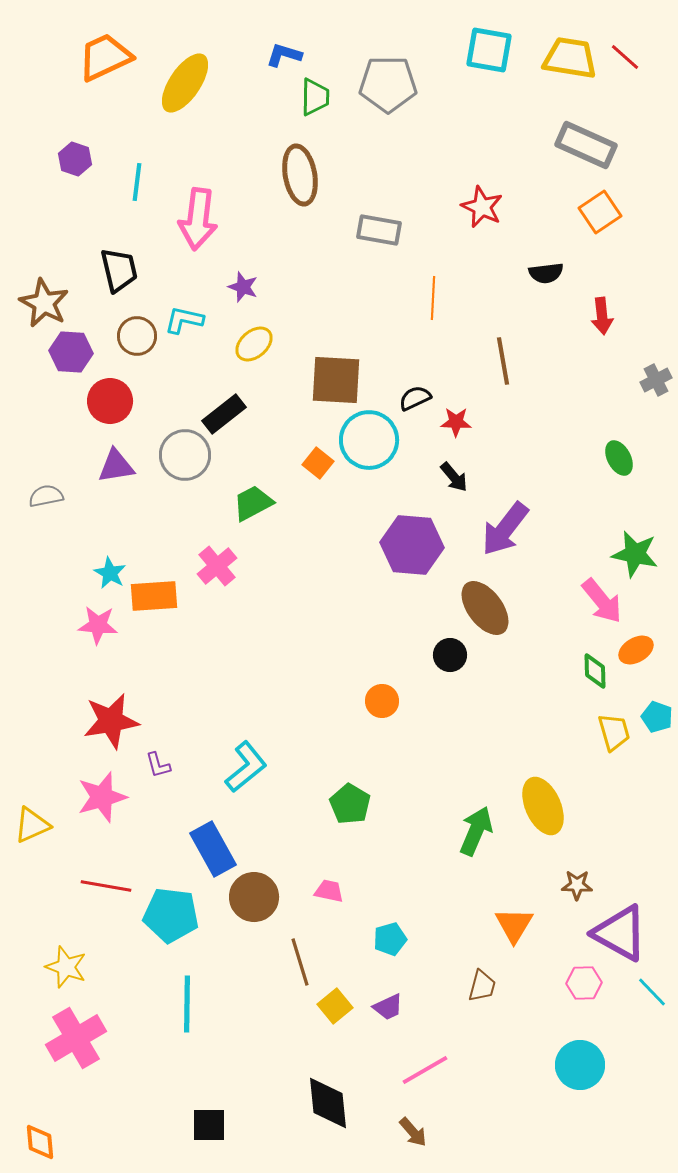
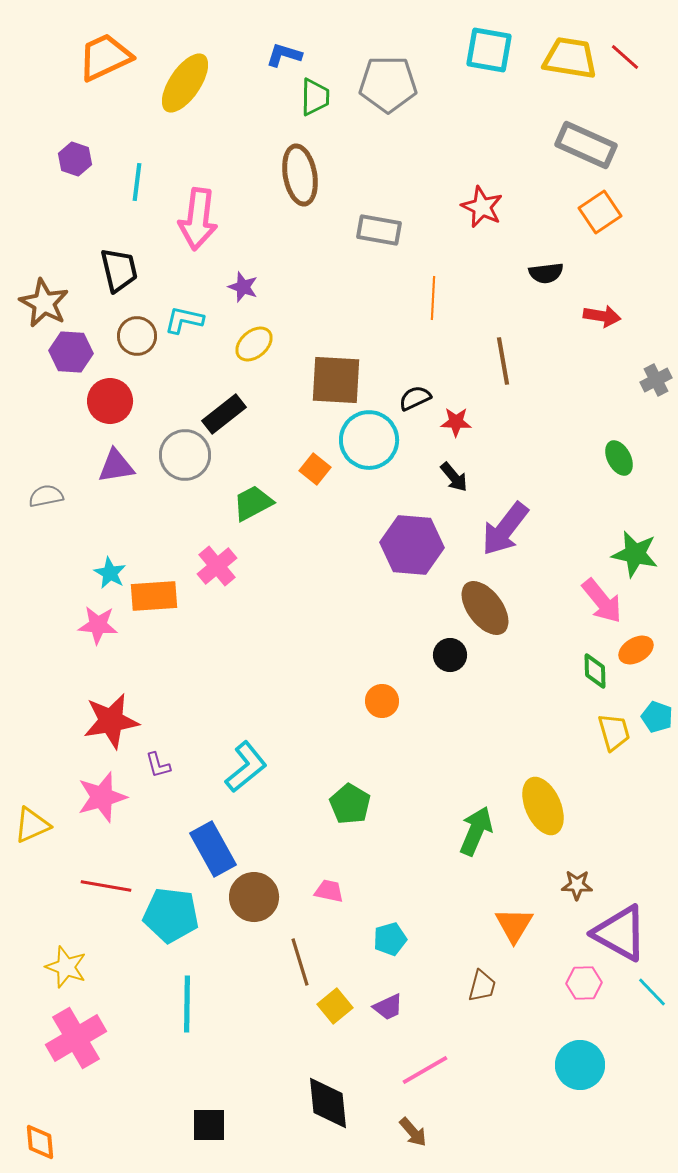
red arrow at (602, 316): rotated 75 degrees counterclockwise
orange square at (318, 463): moved 3 px left, 6 px down
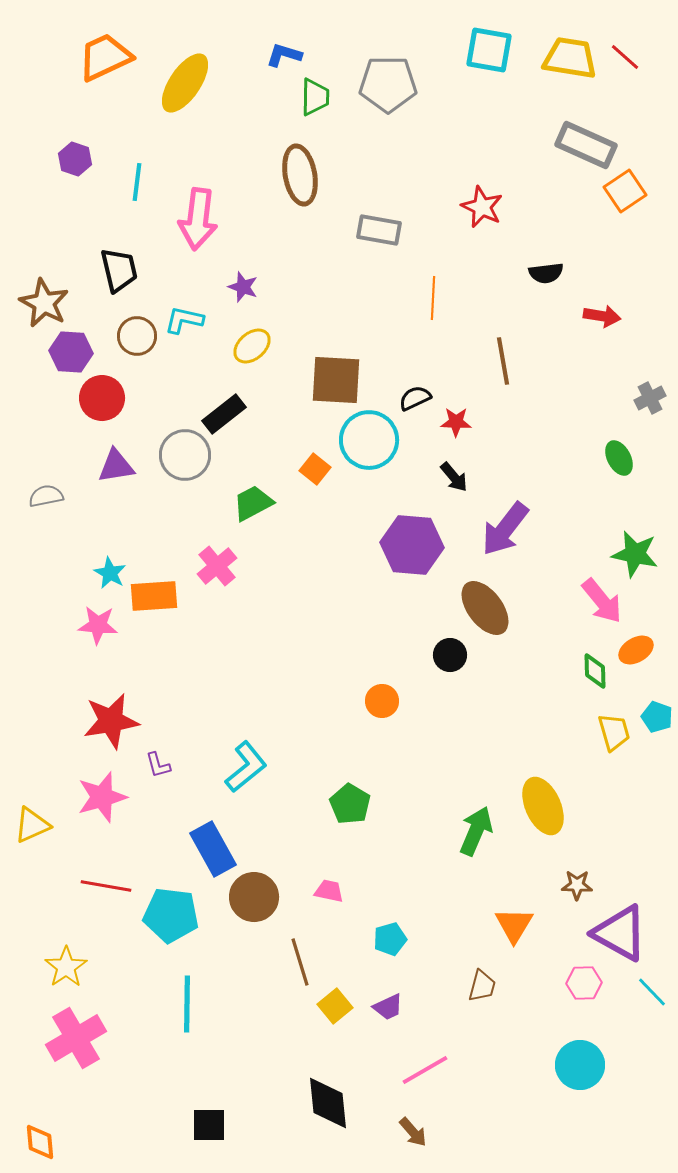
orange square at (600, 212): moved 25 px right, 21 px up
yellow ellipse at (254, 344): moved 2 px left, 2 px down
gray cross at (656, 380): moved 6 px left, 18 px down
red circle at (110, 401): moved 8 px left, 3 px up
yellow star at (66, 967): rotated 18 degrees clockwise
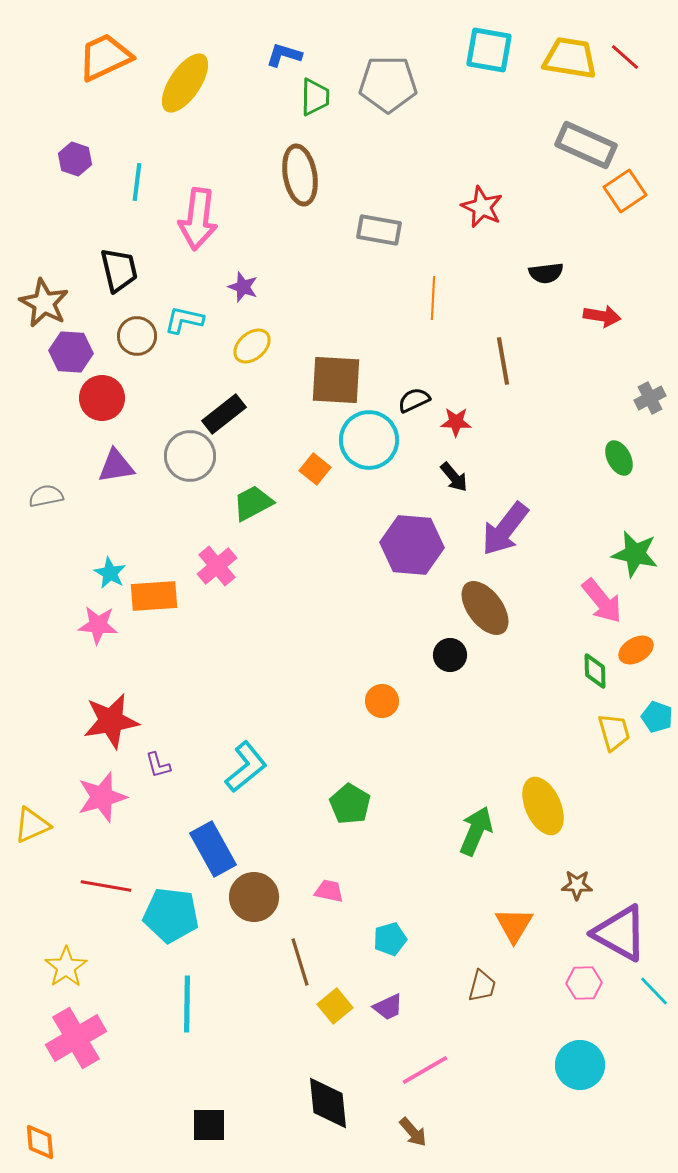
black semicircle at (415, 398): moved 1 px left, 2 px down
gray circle at (185, 455): moved 5 px right, 1 px down
cyan line at (652, 992): moved 2 px right, 1 px up
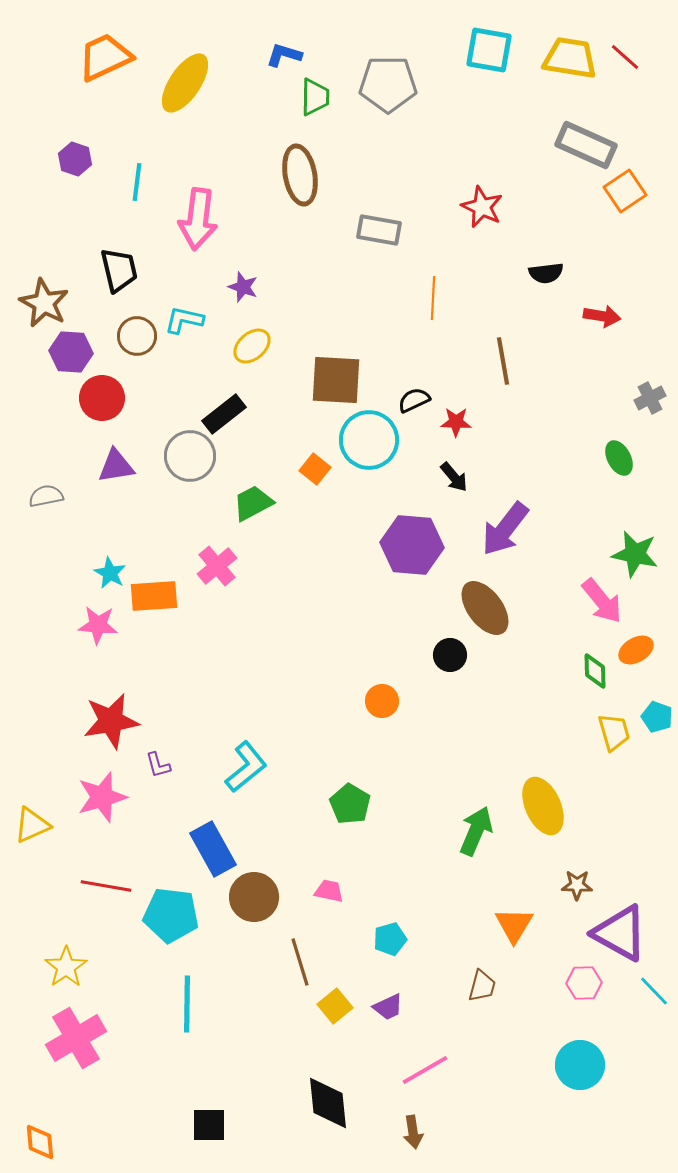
brown arrow at (413, 1132): rotated 32 degrees clockwise
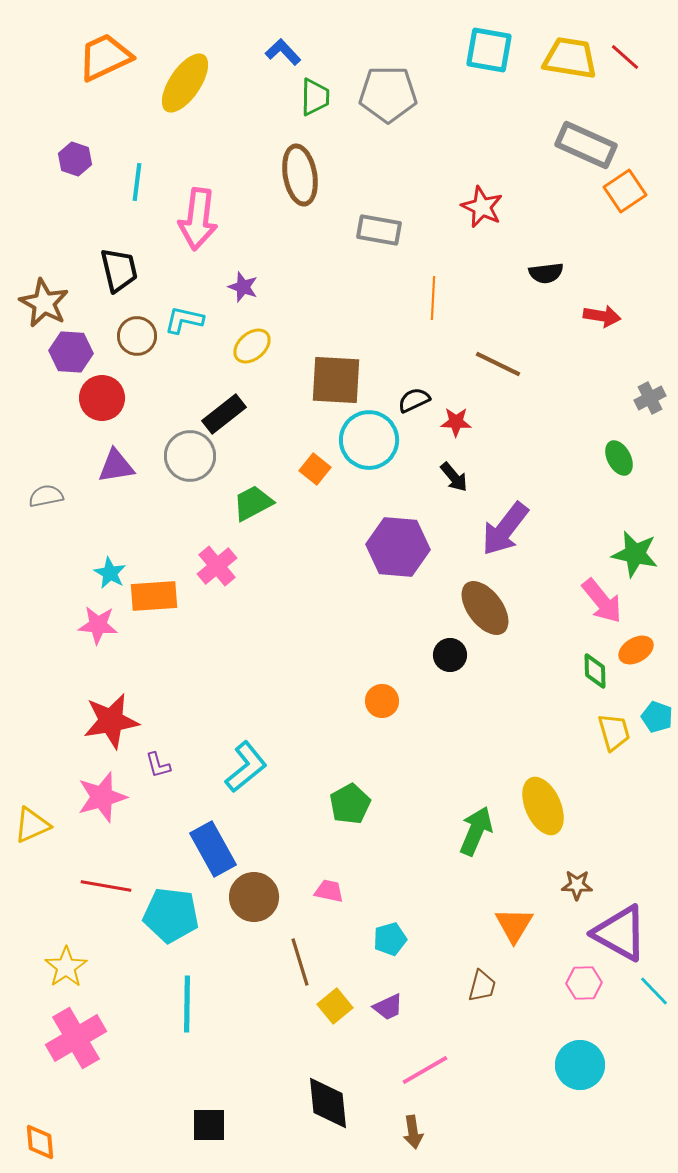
blue L-shape at (284, 55): moved 1 px left, 3 px up; rotated 30 degrees clockwise
gray pentagon at (388, 84): moved 10 px down
brown line at (503, 361): moved 5 px left, 3 px down; rotated 54 degrees counterclockwise
purple hexagon at (412, 545): moved 14 px left, 2 px down
green pentagon at (350, 804): rotated 12 degrees clockwise
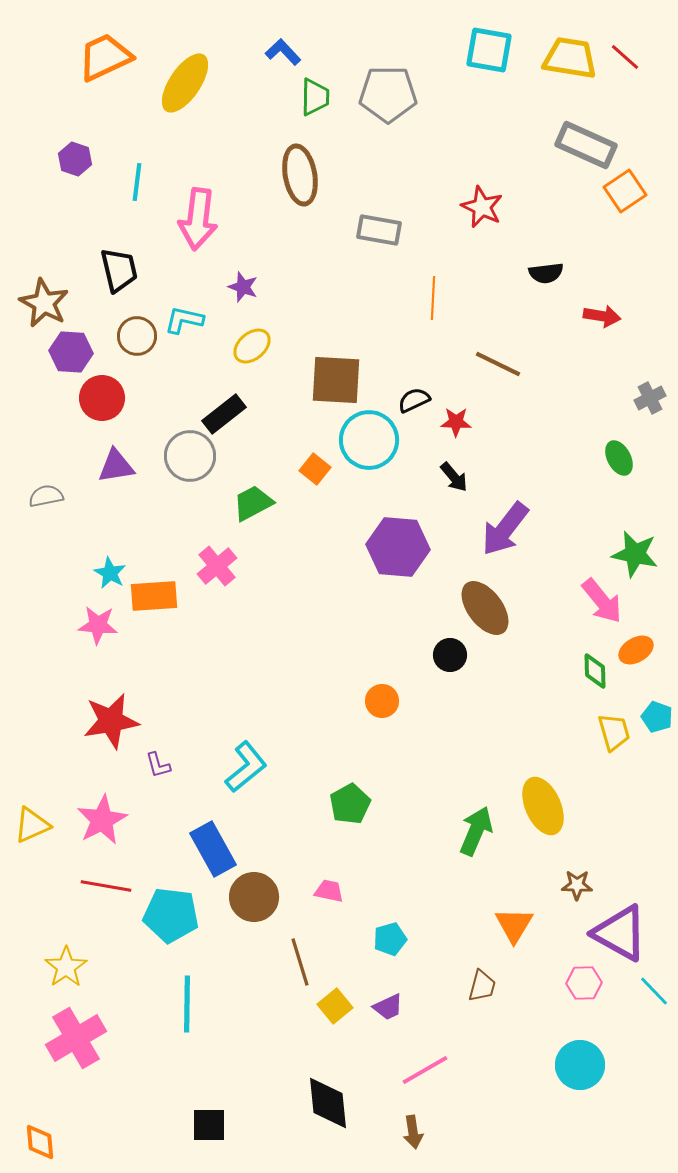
pink star at (102, 797): moved 23 px down; rotated 12 degrees counterclockwise
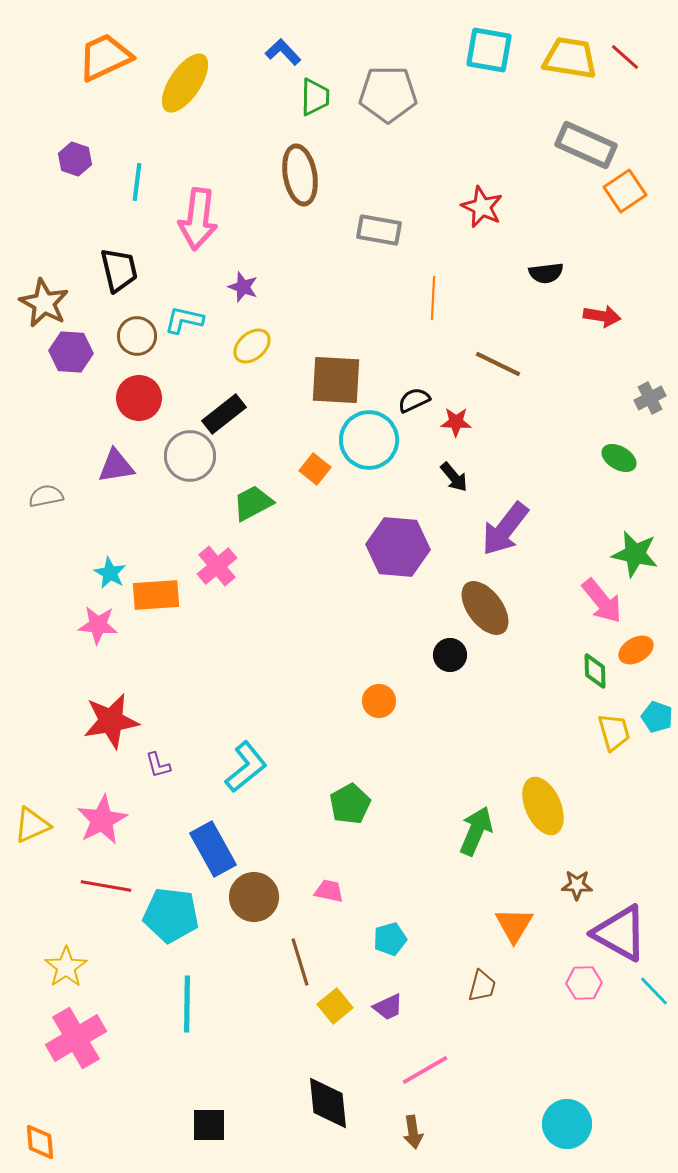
red circle at (102, 398): moved 37 px right
green ellipse at (619, 458): rotated 32 degrees counterclockwise
orange rectangle at (154, 596): moved 2 px right, 1 px up
orange circle at (382, 701): moved 3 px left
cyan circle at (580, 1065): moved 13 px left, 59 px down
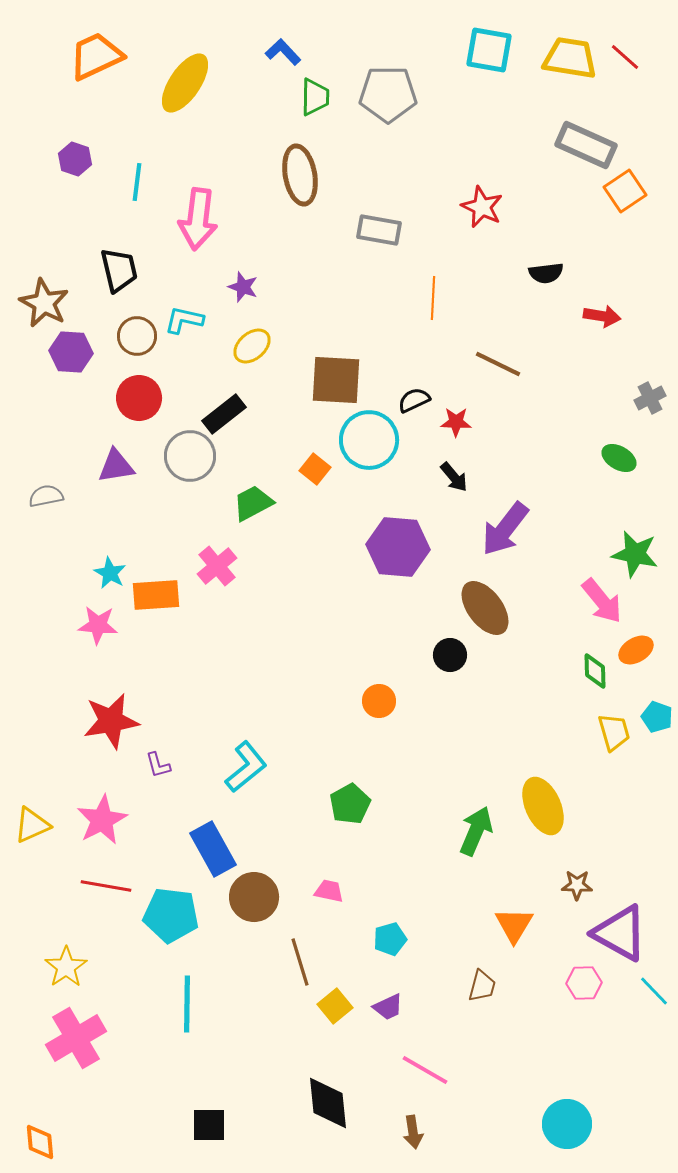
orange trapezoid at (105, 57): moved 9 px left, 1 px up
pink line at (425, 1070): rotated 60 degrees clockwise
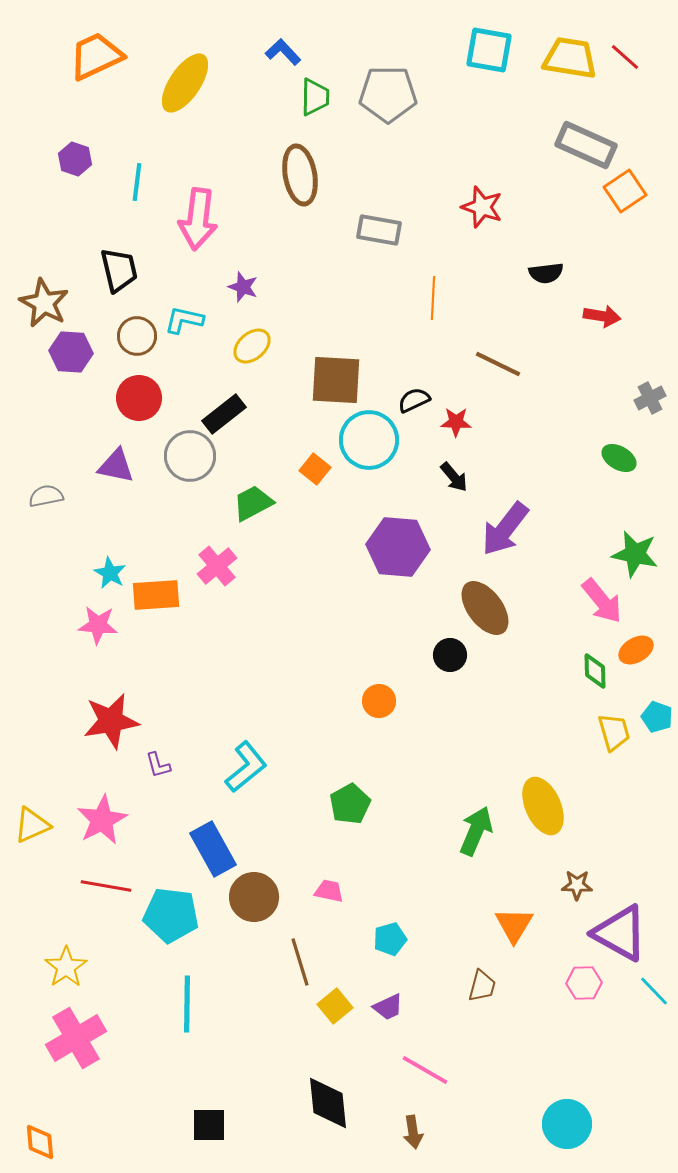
red star at (482, 207): rotated 6 degrees counterclockwise
purple triangle at (116, 466): rotated 21 degrees clockwise
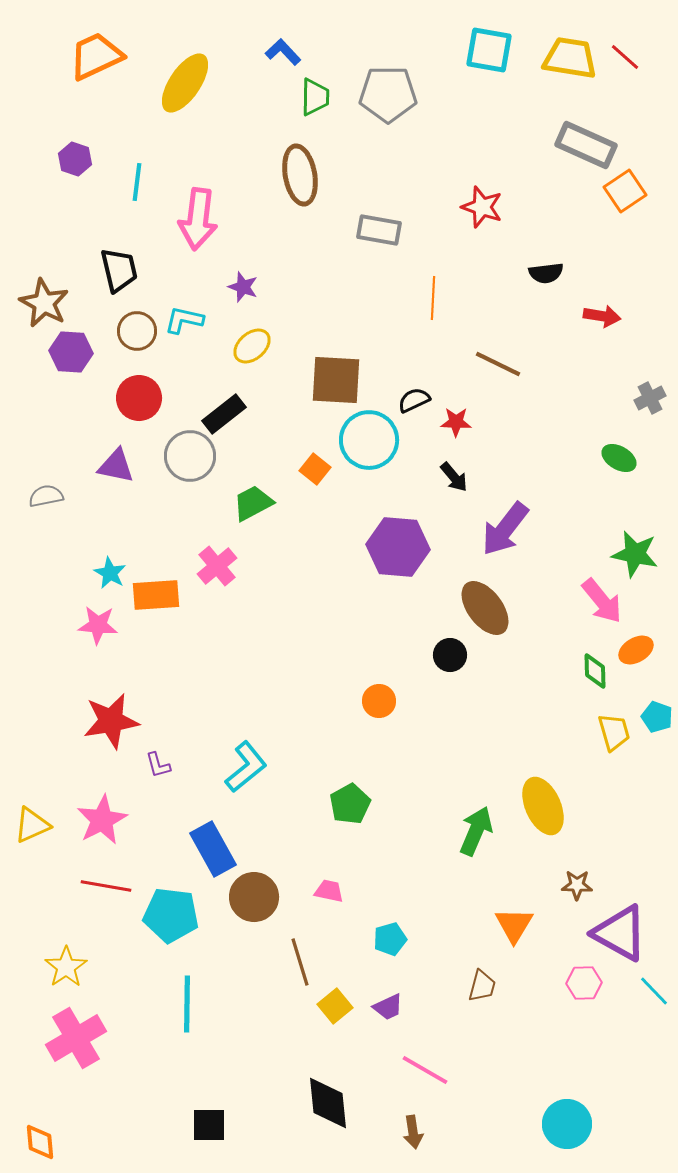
brown circle at (137, 336): moved 5 px up
